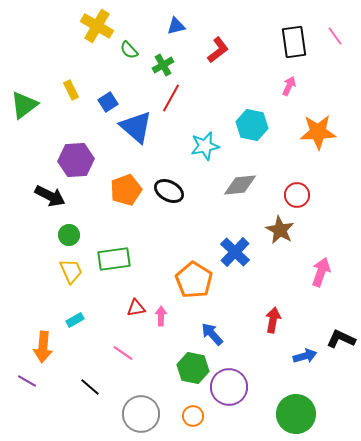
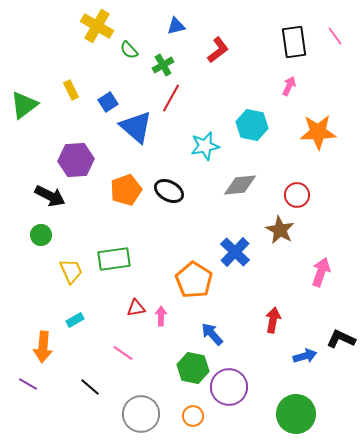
green circle at (69, 235): moved 28 px left
purple line at (27, 381): moved 1 px right, 3 px down
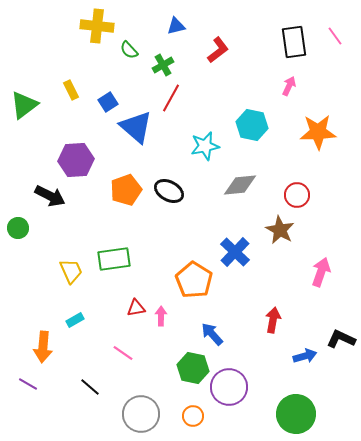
yellow cross at (97, 26): rotated 24 degrees counterclockwise
green circle at (41, 235): moved 23 px left, 7 px up
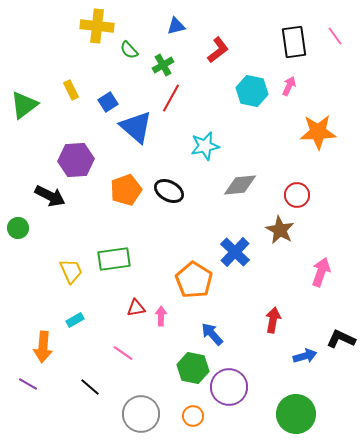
cyan hexagon at (252, 125): moved 34 px up
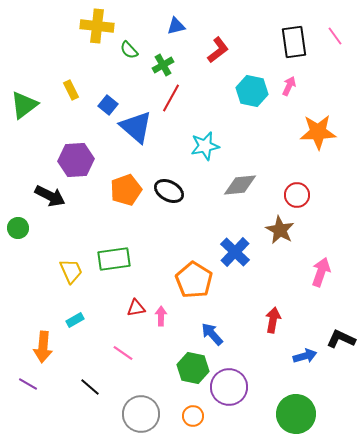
blue square at (108, 102): moved 3 px down; rotated 18 degrees counterclockwise
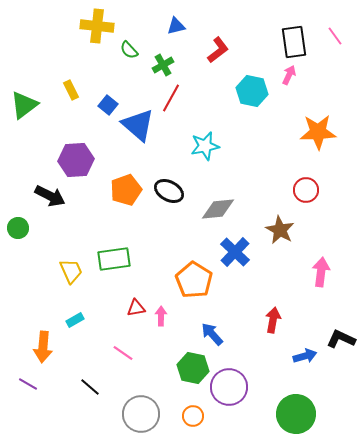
pink arrow at (289, 86): moved 11 px up
blue triangle at (136, 127): moved 2 px right, 2 px up
gray diamond at (240, 185): moved 22 px left, 24 px down
red circle at (297, 195): moved 9 px right, 5 px up
pink arrow at (321, 272): rotated 12 degrees counterclockwise
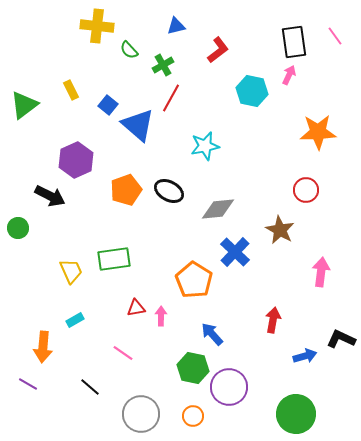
purple hexagon at (76, 160): rotated 20 degrees counterclockwise
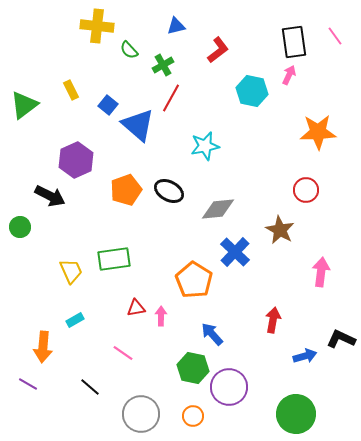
green circle at (18, 228): moved 2 px right, 1 px up
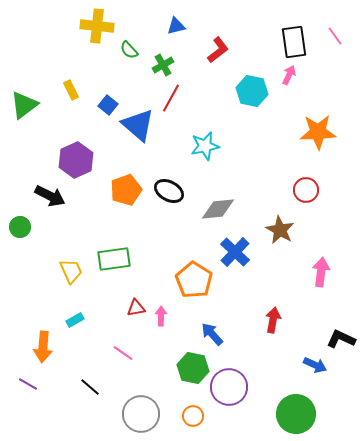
blue arrow at (305, 356): moved 10 px right, 9 px down; rotated 40 degrees clockwise
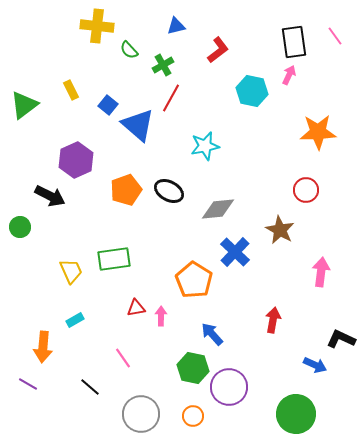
pink line at (123, 353): moved 5 px down; rotated 20 degrees clockwise
